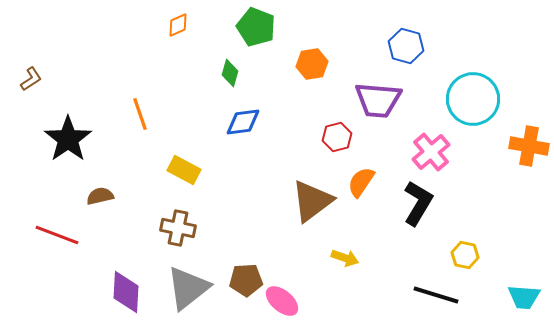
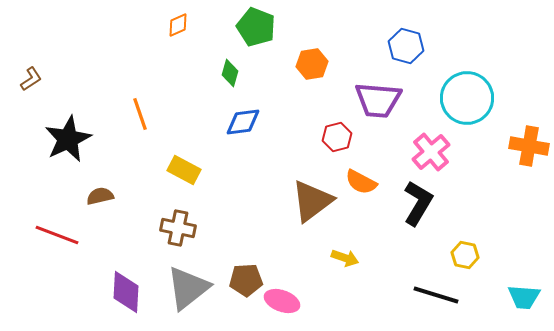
cyan circle: moved 6 px left, 1 px up
black star: rotated 9 degrees clockwise
orange semicircle: rotated 96 degrees counterclockwise
pink ellipse: rotated 20 degrees counterclockwise
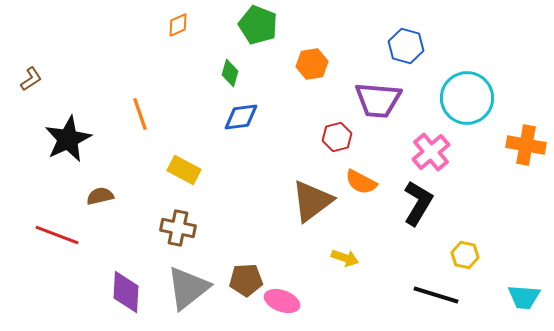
green pentagon: moved 2 px right, 2 px up
blue diamond: moved 2 px left, 5 px up
orange cross: moved 3 px left, 1 px up
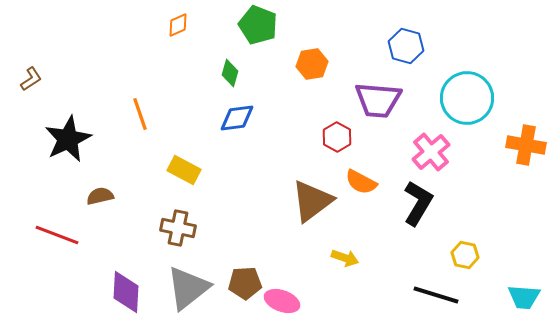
blue diamond: moved 4 px left, 1 px down
red hexagon: rotated 16 degrees counterclockwise
brown pentagon: moved 1 px left, 3 px down
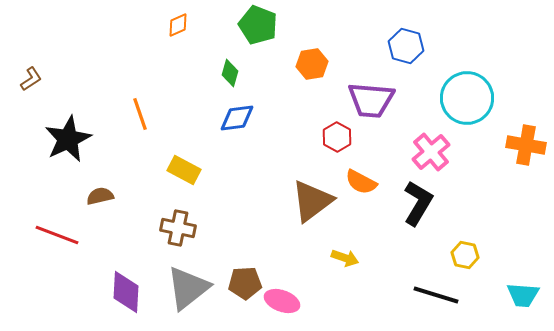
purple trapezoid: moved 7 px left
cyan trapezoid: moved 1 px left, 2 px up
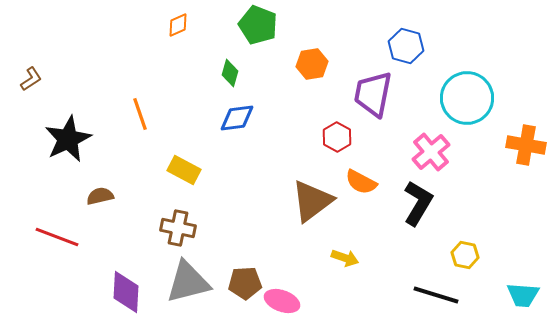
purple trapezoid: moved 2 px right, 6 px up; rotated 96 degrees clockwise
red line: moved 2 px down
gray triangle: moved 6 px up; rotated 24 degrees clockwise
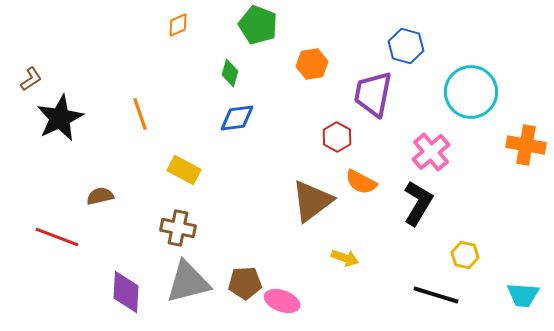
cyan circle: moved 4 px right, 6 px up
black star: moved 8 px left, 21 px up
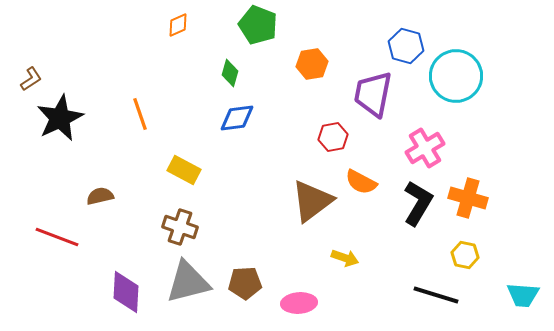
cyan circle: moved 15 px left, 16 px up
red hexagon: moved 4 px left; rotated 20 degrees clockwise
orange cross: moved 58 px left, 53 px down; rotated 6 degrees clockwise
pink cross: moved 6 px left, 4 px up; rotated 9 degrees clockwise
brown cross: moved 2 px right, 1 px up; rotated 8 degrees clockwise
pink ellipse: moved 17 px right, 2 px down; rotated 24 degrees counterclockwise
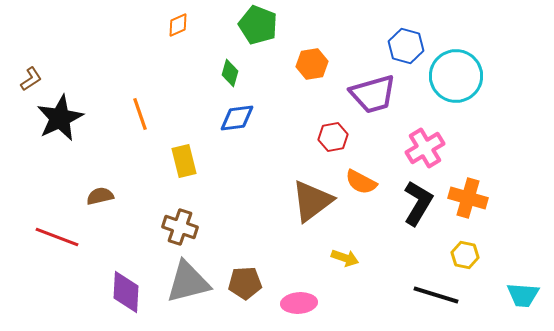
purple trapezoid: rotated 117 degrees counterclockwise
yellow rectangle: moved 9 px up; rotated 48 degrees clockwise
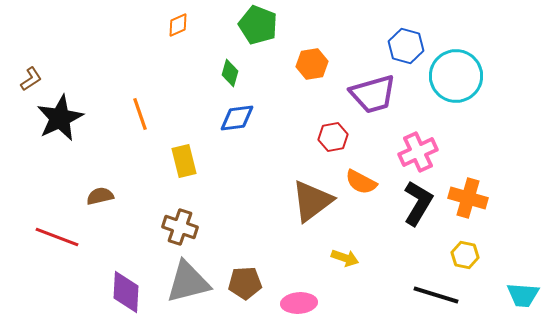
pink cross: moved 7 px left, 4 px down; rotated 6 degrees clockwise
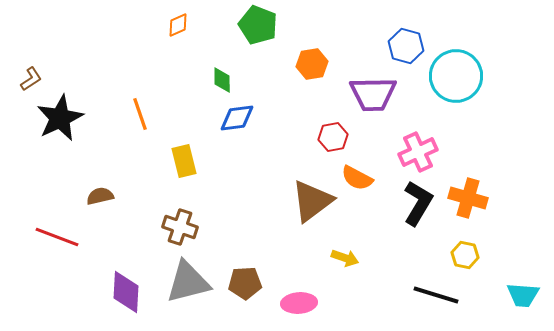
green diamond: moved 8 px left, 7 px down; rotated 16 degrees counterclockwise
purple trapezoid: rotated 15 degrees clockwise
orange semicircle: moved 4 px left, 4 px up
